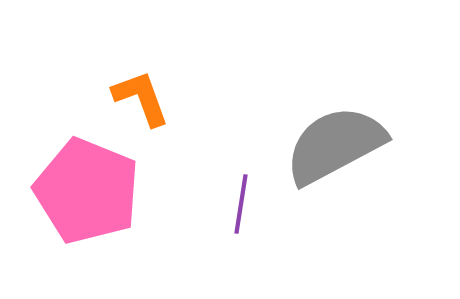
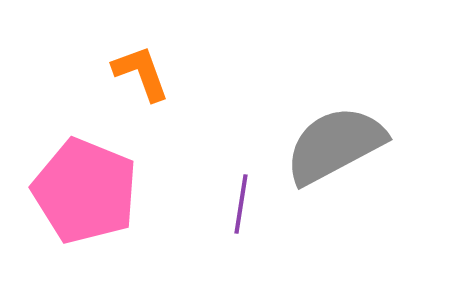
orange L-shape: moved 25 px up
pink pentagon: moved 2 px left
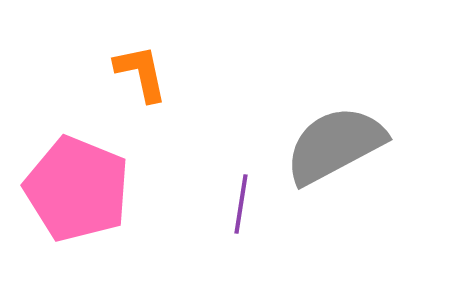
orange L-shape: rotated 8 degrees clockwise
pink pentagon: moved 8 px left, 2 px up
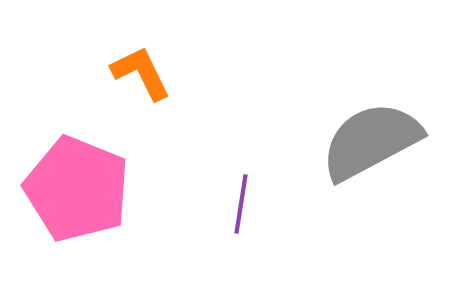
orange L-shape: rotated 14 degrees counterclockwise
gray semicircle: moved 36 px right, 4 px up
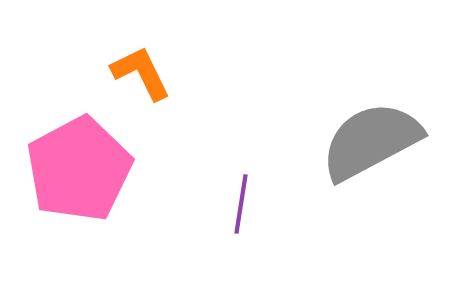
pink pentagon: moved 2 px right, 20 px up; rotated 22 degrees clockwise
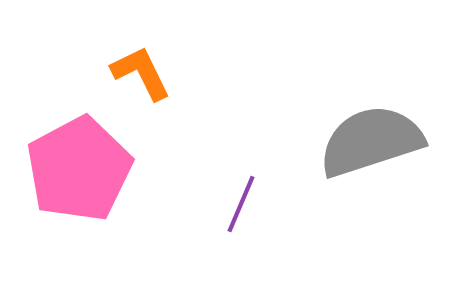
gray semicircle: rotated 10 degrees clockwise
purple line: rotated 14 degrees clockwise
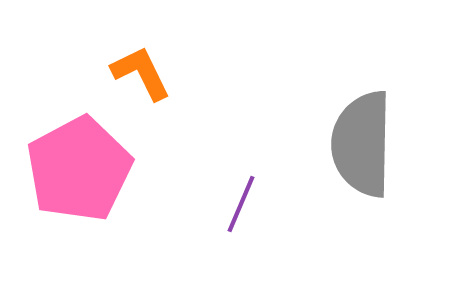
gray semicircle: moved 9 px left, 3 px down; rotated 71 degrees counterclockwise
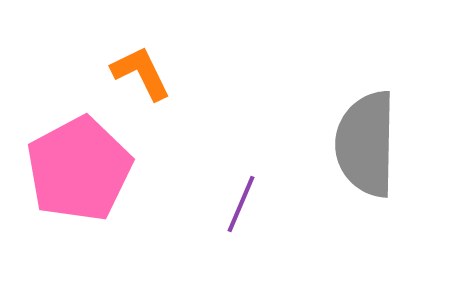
gray semicircle: moved 4 px right
